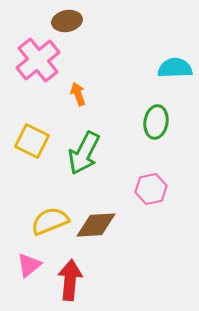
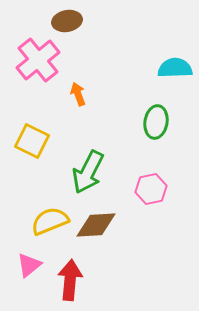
green arrow: moved 4 px right, 19 px down
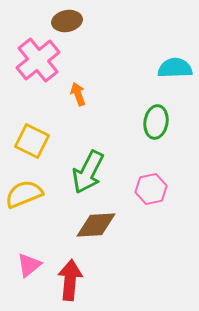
yellow semicircle: moved 26 px left, 27 px up
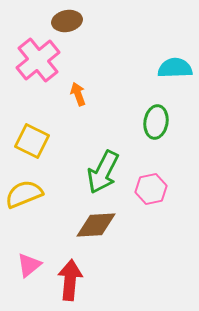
green arrow: moved 15 px right
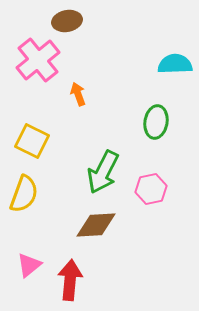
cyan semicircle: moved 4 px up
yellow semicircle: rotated 132 degrees clockwise
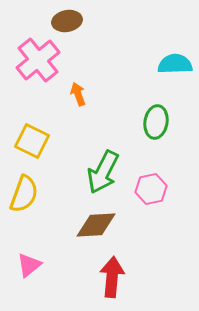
red arrow: moved 42 px right, 3 px up
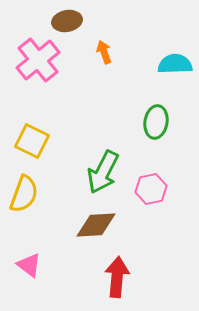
orange arrow: moved 26 px right, 42 px up
pink triangle: rotated 44 degrees counterclockwise
red arrow: moved 5 px right
